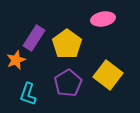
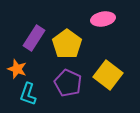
orange star: moved 1 px right, 9 px down; rotated 30 degrees counterclockwise
purple pentagon: rotated 16 degrees counterclockwise
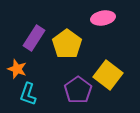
pink ellipse: moved 1 px up
purple pentagon: moved 10 px right, 7 px down; rotated 12 degrees clockwise
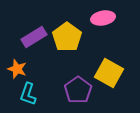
purple rectangle: moved 1 px up; rotated 25 degrees clockwise
yellow pentagon: moved 7 px up
yellow square: moved 1 px right, 2 px up; rotated 8 degrees counterclockwise
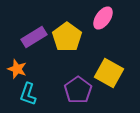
pink ellipse: rotated 45 degrees counterclockwise
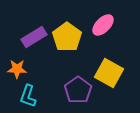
pink ellipse: moved 7 px down; rotated 10 degrees clockwise
orange star: rotated 18 degrees counterclockwise
cyan L-shape: moved 2 px down
